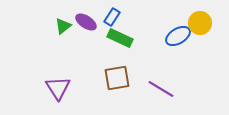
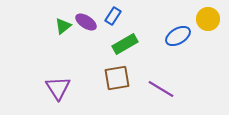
blue rectangle: moved 1 px right, 1 px up
yellow circle: moved 8 px right, 4 px up
green rectangle: moved 5 px right, 6 px down; rotated 55 degrees counterclockwise
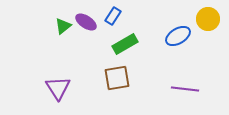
purple line: moved 24 px right; rotated 24 degrees counterclockwise
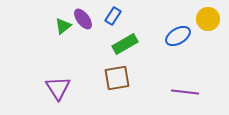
purple ellipse: moved 3 px left, 3 px up; rotated 20 degrees clockwise
purple line: moved 3 px down
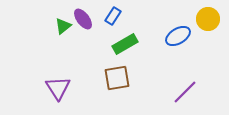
purple line: rotated 52 degrees counterclockwise
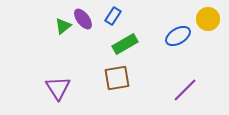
purple line: moved 2 px up
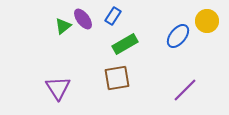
yellow circle: moved 1 px left, 2 px down
blue ellipse: rotated 20 degrees counterclockwise
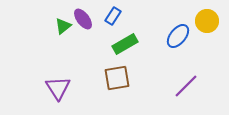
purple line: moved 1 px right, 4 px up
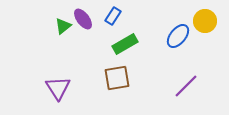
yellow circle: moved 2 px left
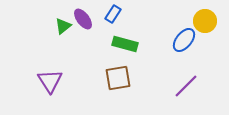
blue rectangle: moved 2 px up
blue ellipse: moved 6 px right, 4 px down
green rectangle: rotated 45 degrees clockwise
brown square: moved 1 px right
purple triangle: moved 8 px left, 7 px up
